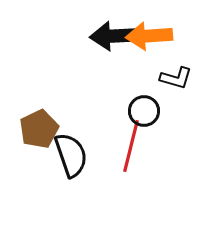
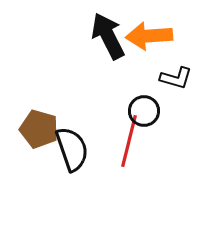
black arrow: moved 6 px left; rotated 66 degrees clockwise
brown pentagon: rotated 30 degrees counterclockwise
red line: moved 2 px left, 5 px up
black semicircle: moved 1 px right, 6 px up
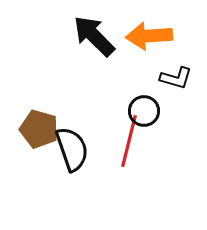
black arrow: moved 14 px left; rotated 18 degrees counterclockwise
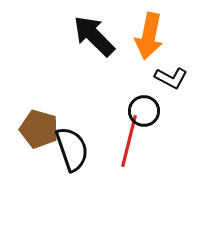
orange arrow: rotated 75 degrees counterclockwise
black L-shape: moved 5 px left; rotated 12 degrees clockwise
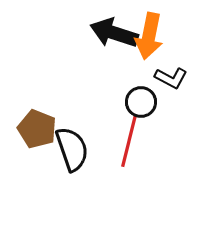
black arrow: moved 20 px right, 3 px up; rotated 27 degrees counterclockwise
black circle: moved 3 px left, 9 px up
brown pentagon: moved 2 px left; rotated 6 degrees clockwise
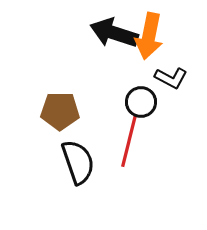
brown pentagon: moved 23 px right, 18 px up; rotated 21 degrees counterclockwise
black semicircle: moved 6 px right, 13 px down
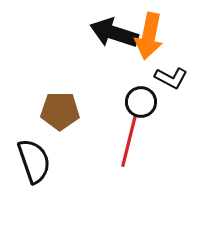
black semicircle: moved 44 px left, 1 px up
